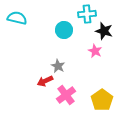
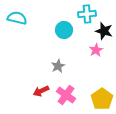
pink star: moved 1 px right, 1 px up; rotated 16 degrees clockwise
gray star: rotated 16 degrees clockwise
red arrow: moved 4 px left, 10 px down
pink cross: rotated 18 degrees counterclockwise
yellow pentagon: moved 1 px up
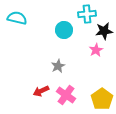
black star: rotated 24 degrees counterclockwise
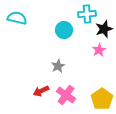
black star: moved 2 px up; rotated 12 degrees counterclockwise
pink star: moved 3 px right
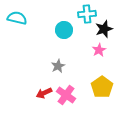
red arrow: moved 3 px right, 2 px down
yellow pentagon: moved 12 px up
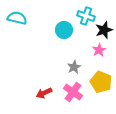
cyan cross: moved 1 px left, 2 px down; rotated 24 degrees clockwise
black star: moved 1 px down
gray star: moved 16 px right, 1 px down
yellow pentagon: moved 1 px left, 5 px up; rotated 15 degrees counterclockwise
pink cross: moved 7 px right, 3 px up
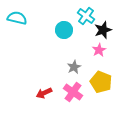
cyan cross: rotated 18 degrees clockwise
black star: moved 1 px left
